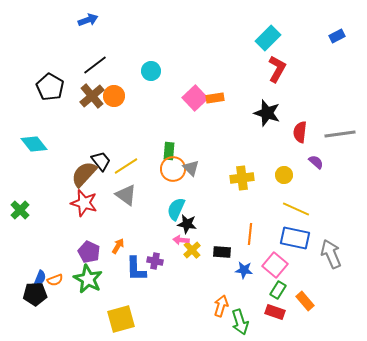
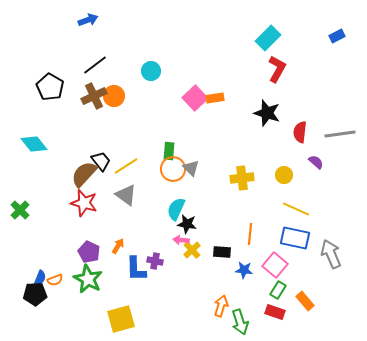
brown cross at (92, 96): moved 2 px right; rotated 15 degrees clockwise
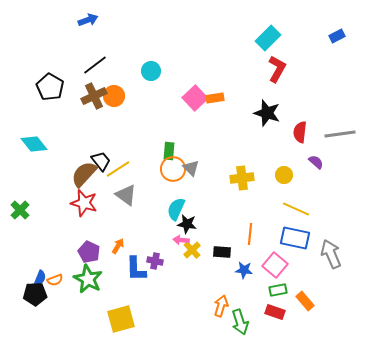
yellow line at (126, 166): moved 8 px left, 3 px down
green rectangle at (278, 290): rotated 48 degrees clockwise
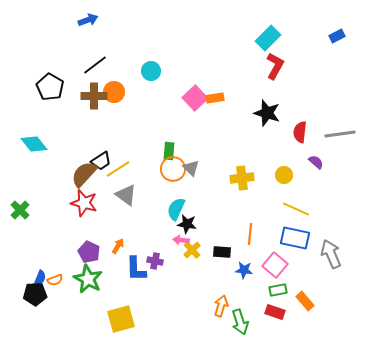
red L-shape at (277, 69): moved 2 px left, 3 px up
brown cross at (94, 96): rotated 25 degrees clockwise
orange circle at (114, 96): moved 4 px up
black trapezoid at (101, 161): rotated 95 degrees clockwise
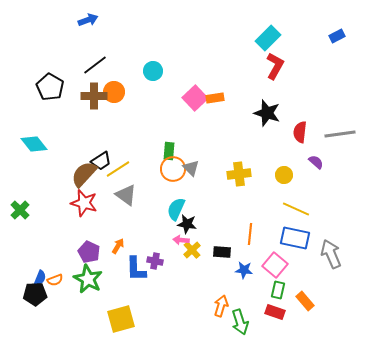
cyan circle at (151, 71): moved 2 px right
yellow cross at (242, 178): moved 3 px left, 4 px up
green rectangle at (278, 290): rotated 66 degrees counterclockwise
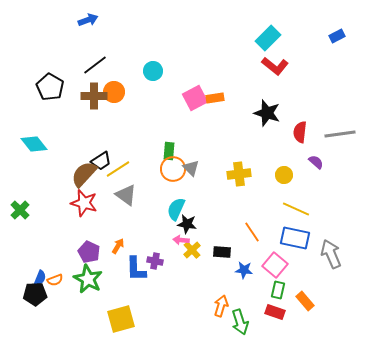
red L-shape at (275, 66): rotated 100 degrees clockwise
pink square at (195, 98): rotated 15 degrees clockwise
orange line at (250, 234): moved 2 px right, 2 px up; rotated 40 degrees counterclockwise
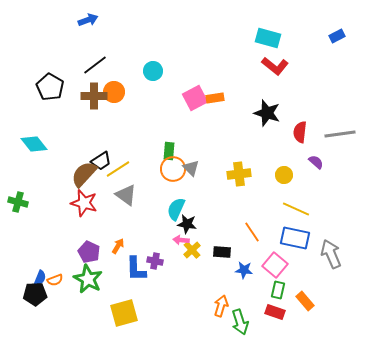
cyan rectangle at (268, 38): rotated 60 degrees clockwise
green cross at (20, 210): moved 2 px left, 8 px up; rotated 30 degrees counterclockwise
yellow square at (121, 319): moved 3 px right, 6 px up
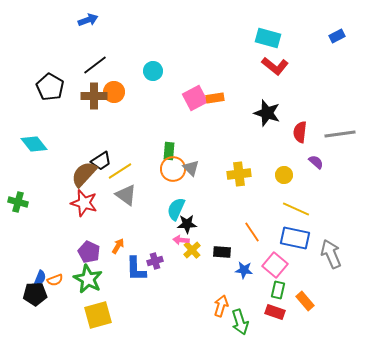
yellow line at (118, 169): moved 2 px right, 2 px down
black star at (187, 224): rotated 12 degrees counterclockwise
purple cross at (155, 261): rotated 28 degrees counterclockwise
yellow square at (124, 313): moved 26 px left, 2 px down
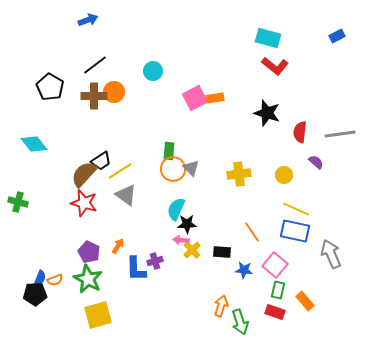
blue rectangle at (295, 238): moved 7 px up
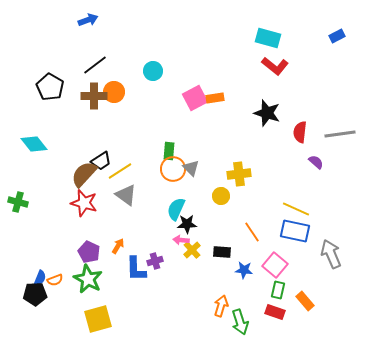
yellow circle at (284, 175): moved 63 px left, 21 px down
yellow square at (98, 315): moved 4 px down
